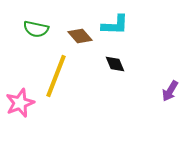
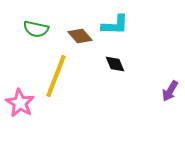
pink star: rotated 20 degrees counterclockwise
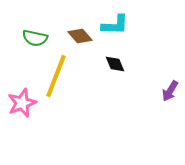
green semicircle: moved 1 px left, 9 px down
pink star: moved 2 px right; rotated 20 degrees clockwise
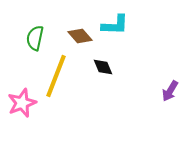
green semicircle: rotated 90 degrees clockwise
black diamond: moved 12 px left, 3 px down
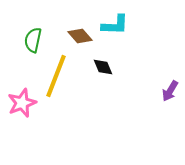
green semicircle: moved 2 px left, 2 px down
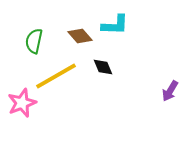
green semicircle: moved 1 px right, 1 px down
yellow line: rotated 39 degrees clockwise
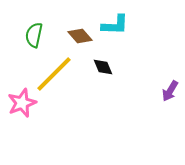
green semicircle: moved 6 px up
yellow line: moved 2 px left, 2 px up; rotated 15 degrees counterclockwise
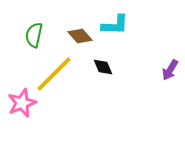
purple arrow: moved 21 px up
